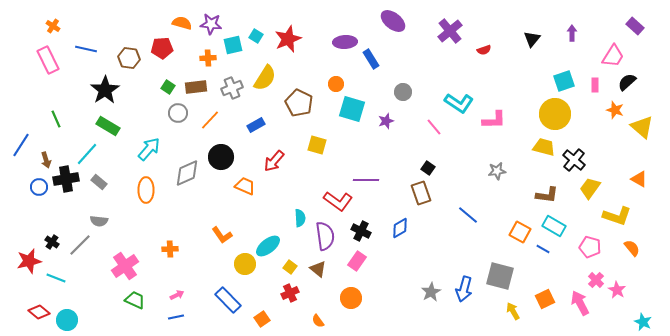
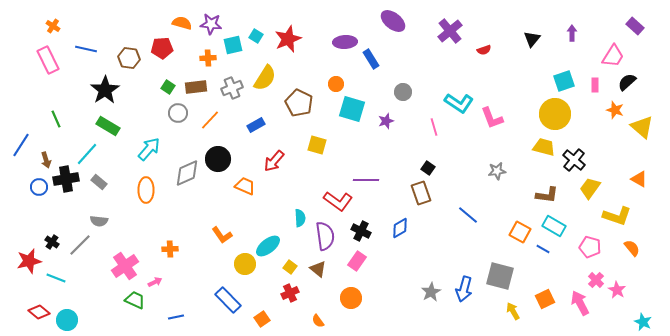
pink L-shape at (494, 120): moved 2 px left, 2 px up; rotated 70 degrees clockwise
pink line at (434, 127): rotated 24 degrees clockwise
black circle at (221, 157): moved 3 px left, 2 px down
pink arrow at (177, 295): moved 22 px left, 13 px up
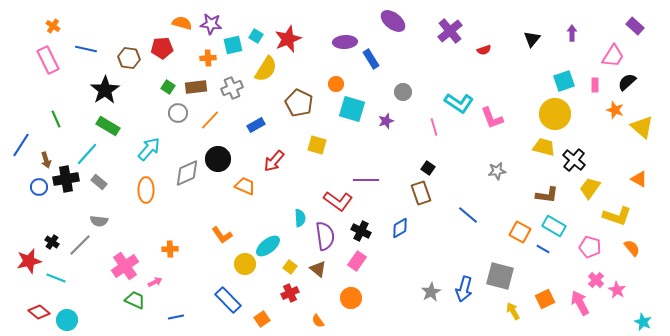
yellow semicircle at (265, 78): moved 1 px right, 9 px up
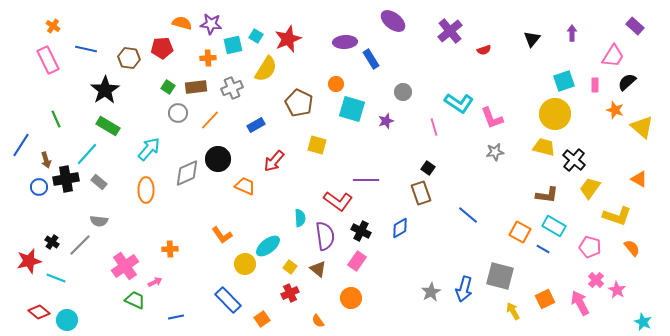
gray star at (497, 171): moved 2 px left, 19 px up
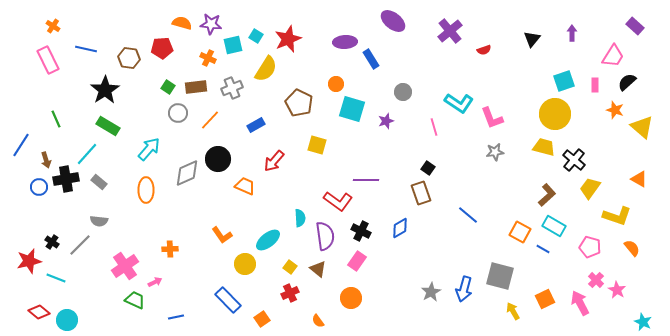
orange cross at (208, 58): rotated 28 degrees clockwise
brown L-shape at (547, 195): rotated 50 degrees counterclockwise
cyan ellipse at (268, 246): moved 6 px up
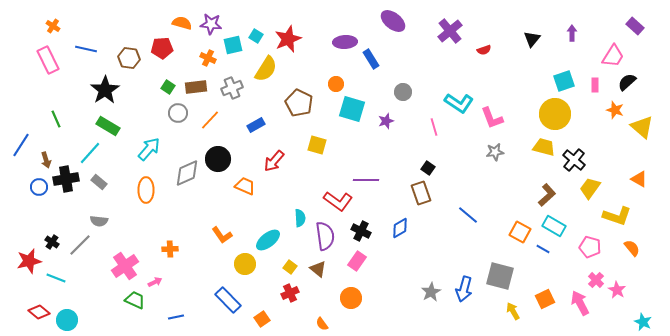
cyan line at (87, 154): moved 3 px right, 1 px up
orange semicircle at (318, 321): moved 4 px right, 3 px down
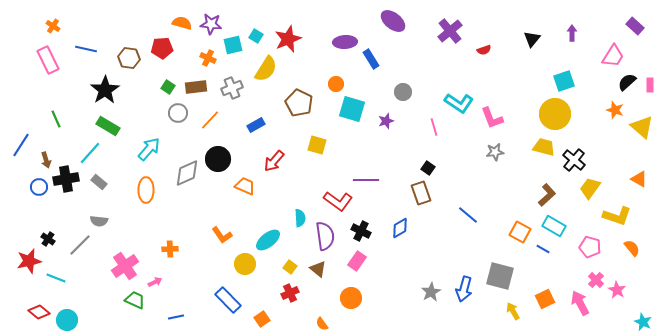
pink rectangle at (595, 85): moved 55 px right
black cross at (52, 242): moved 4 px left, 3 px up
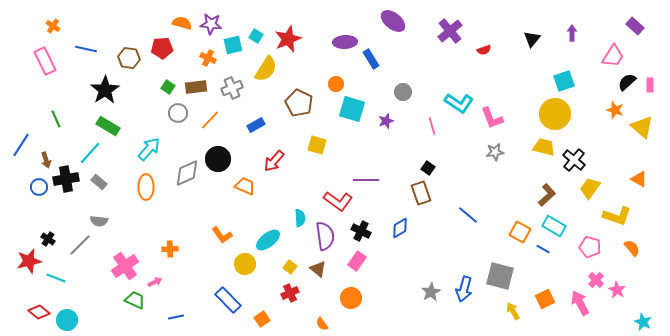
pink rectangle at (48, 60): moved 3 px left, 1 px down
pink line at (434, 127): moved 2 px left, 1 px up
orange ellipse at (146, 190): moved 3 px up
